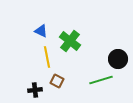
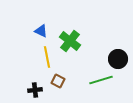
brown square: moved 1 px right
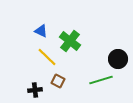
yellow line: rotated 35 degrees counterclockwise
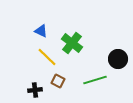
green cross: moved 2 px right, 2 px down
green line: moved 6 px left
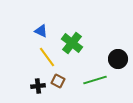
yellow line: rotated 10 degrees clockwise
black cross: moved 3 px right, 4 px up
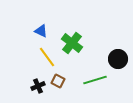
black cross: rotated 16 degrees counterclockwise
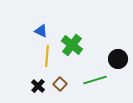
green cross: moved 2 px down
yellow line: moved 1 px up; rotated 40 degrees clockwise
brown square: moved 2 px right, 3 px down; rotated 16 degrees clockwise
black cross: rotated 24 degrees counterclockwise
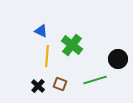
brown square: rotated 24 degrees counterclockwise
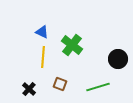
blue triangle: moved 1 px right, 1 px down
yellow line: moved 4 px left, 1 px down
green line: moved 3 px right, 7 px down
black cross: moved 9 px left, 3 px down
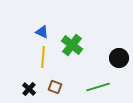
black circle: moved 1 px right, 1 px up
brown square: moved 5 px left, 3 px down
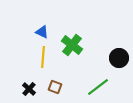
green line: rotated 20 degrees counterclockwise
